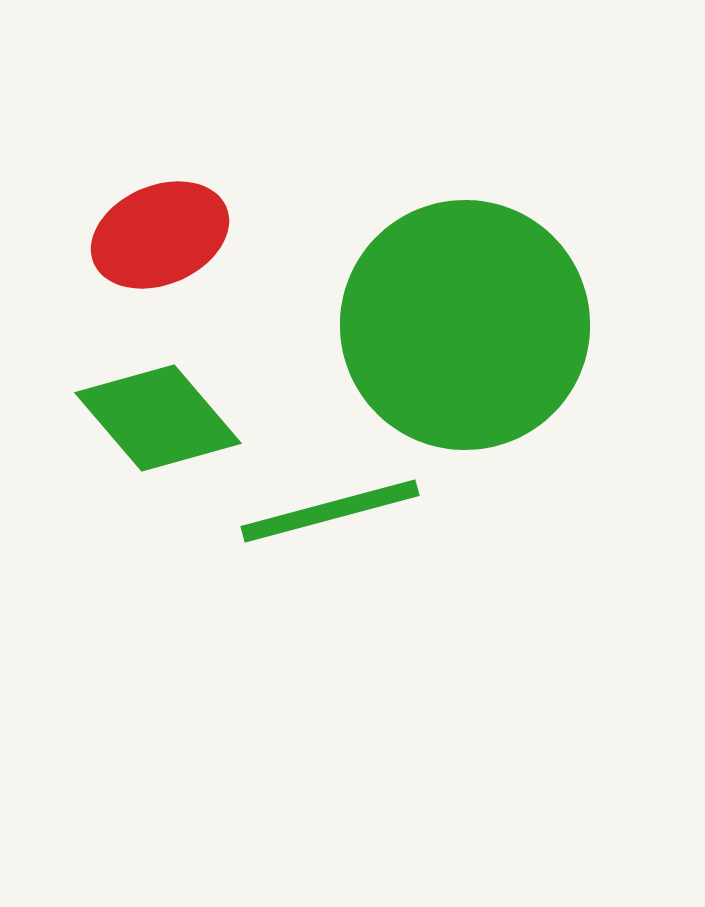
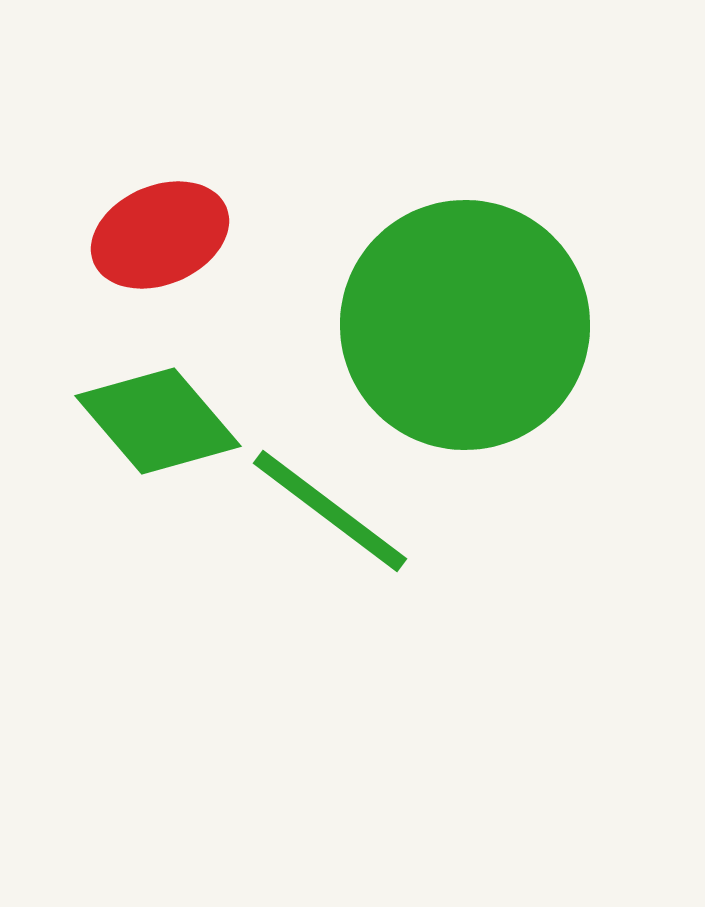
green diamond: moved 3 px down
green line: rotated 52 degrees clockwise
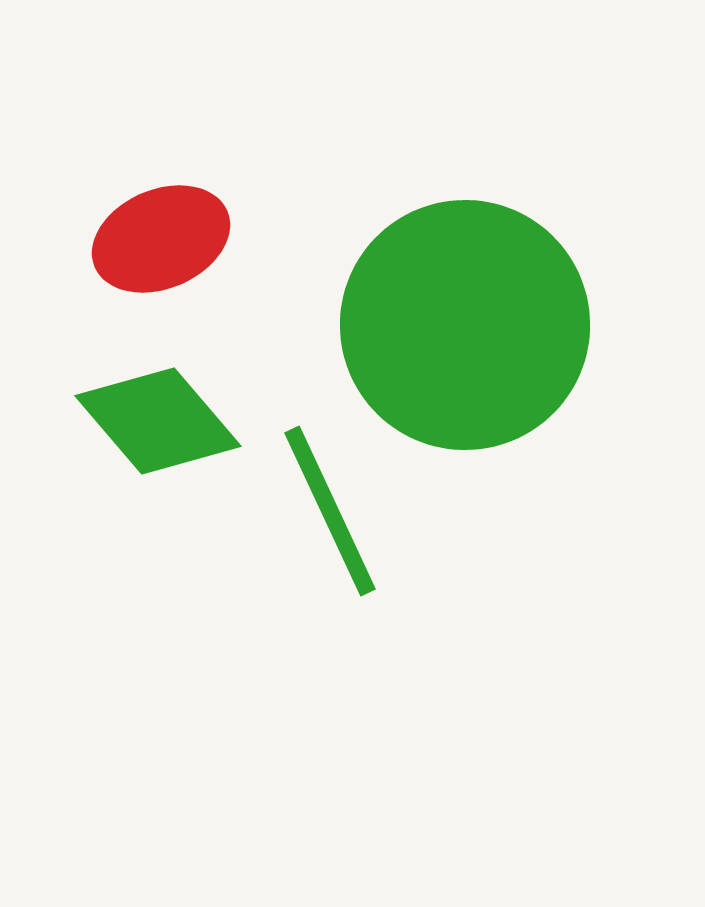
red ellipse: moved 1 px right, 4 px down
green line: rotated 28 degrees clockwise
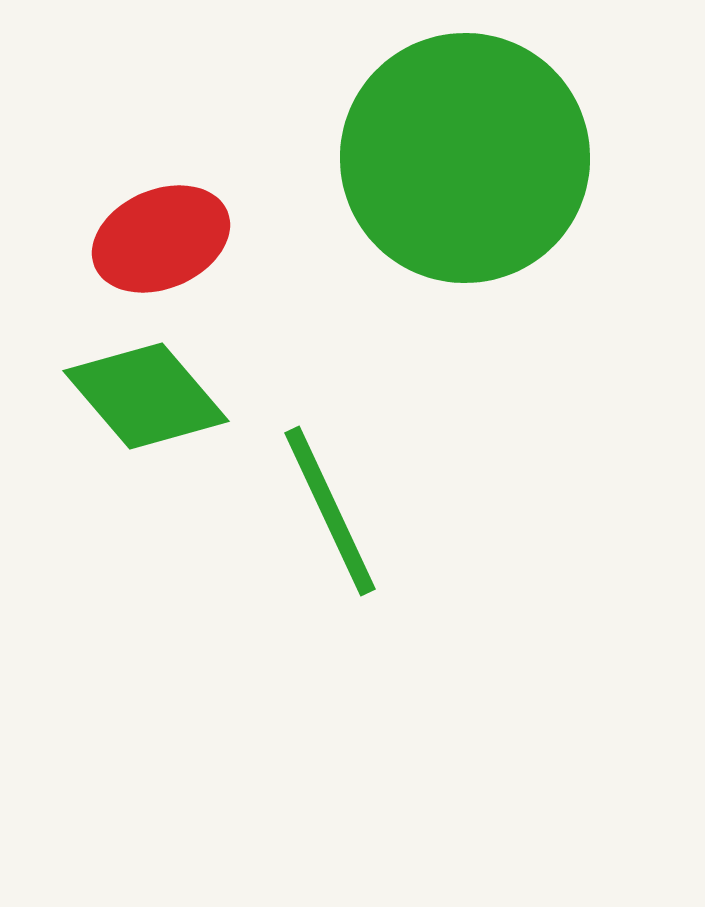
green circle: moved 167 px up
green diamond: moved 12 px left, 25 px up
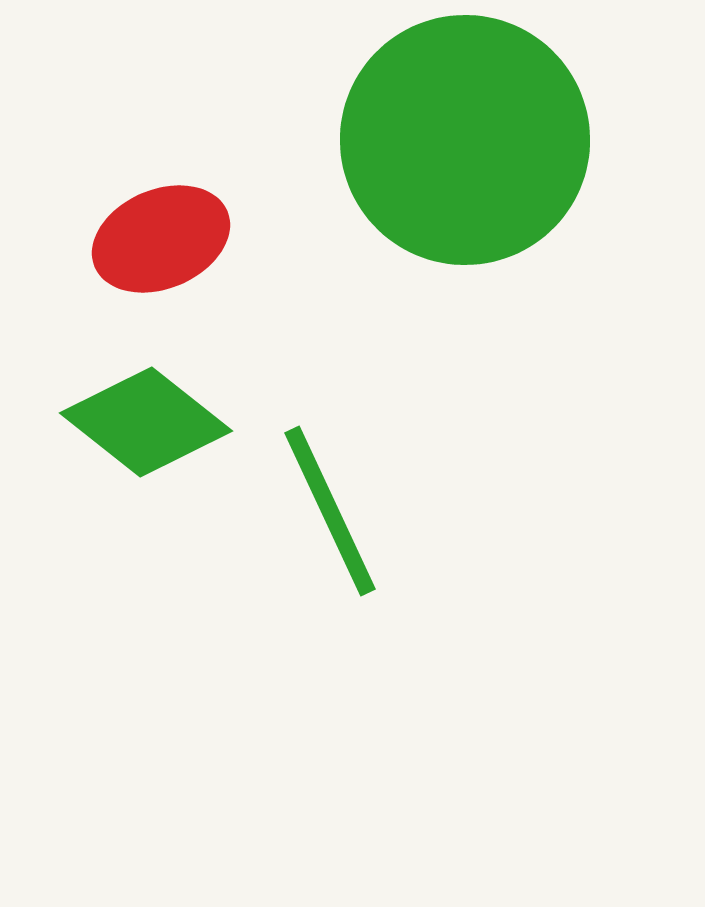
green circle: moved 18 px up
green diamond: moved 26 px down; rotated 11 degrees counterclockwise
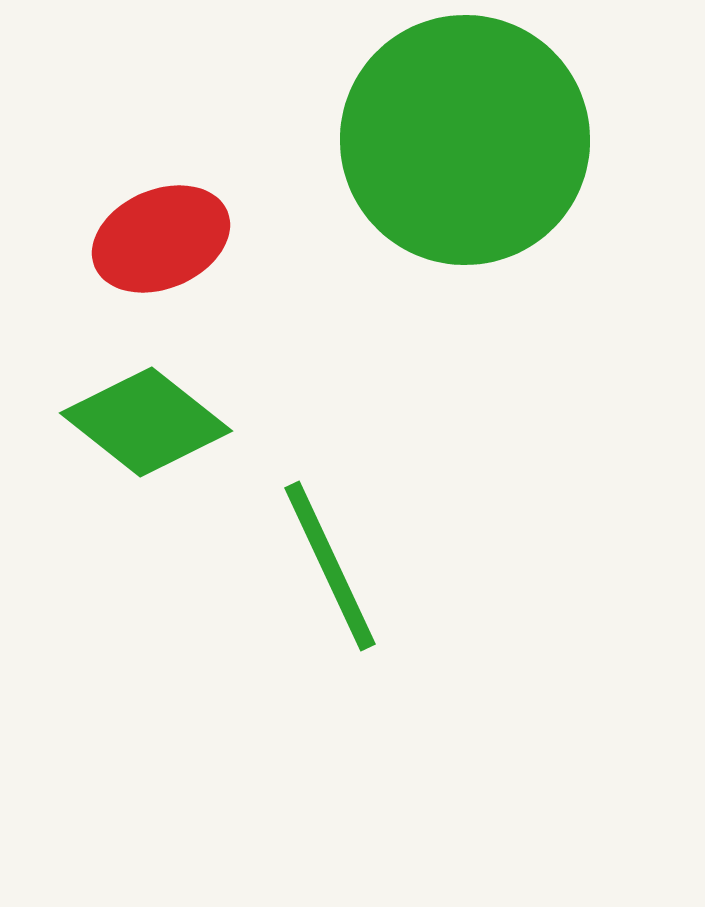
green line: moved 55 px down
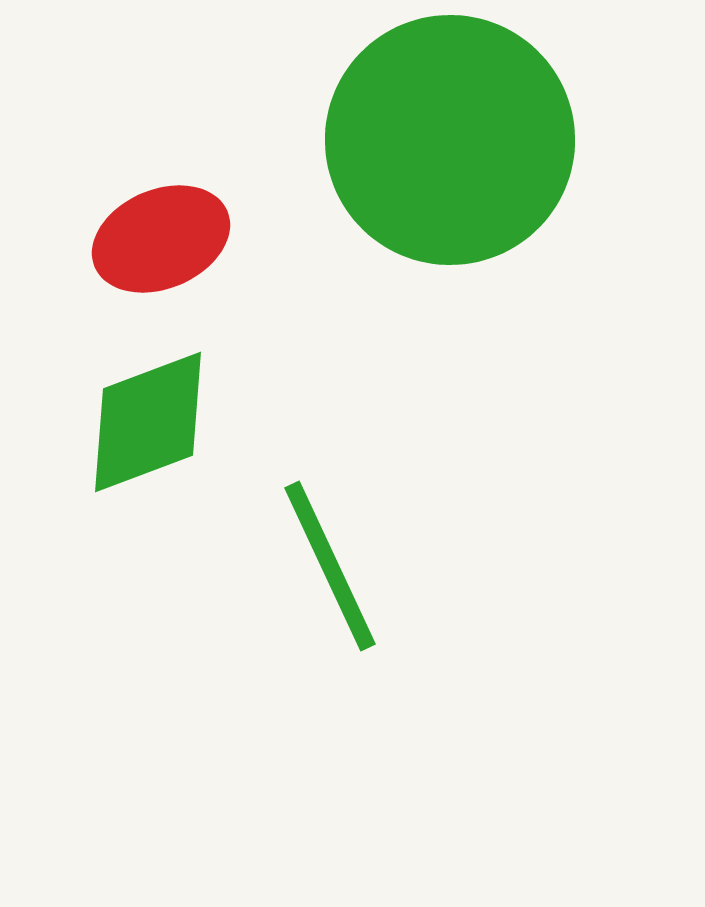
green circle: moved 15 px left
green diamond: moved 2 px right; rotated 59 degrees counterclockwise
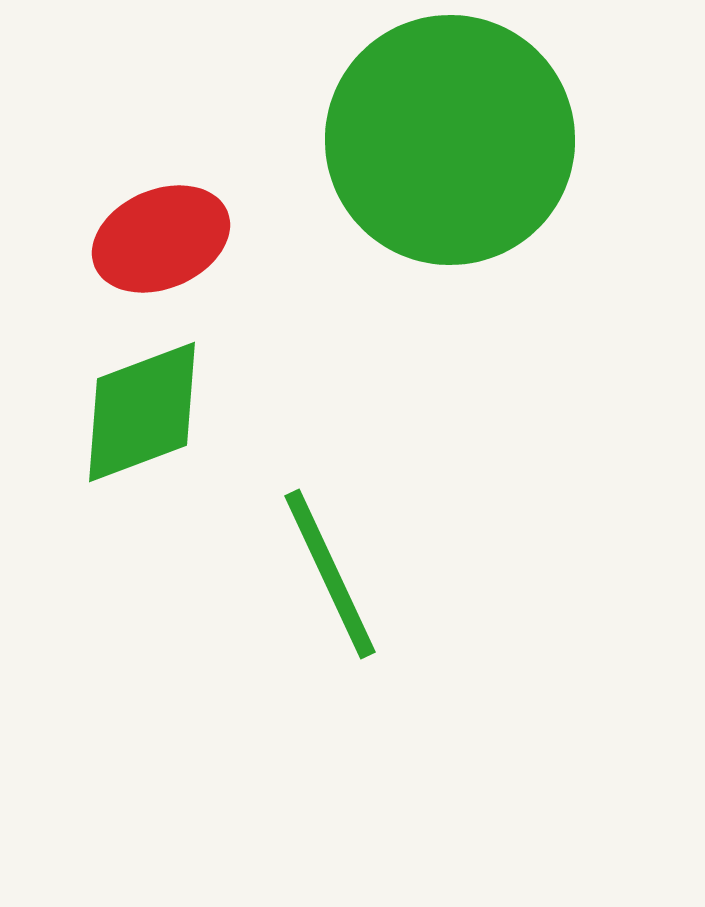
green diamond: moved 6 px left, 10 px up
green line: moved 8 px down
